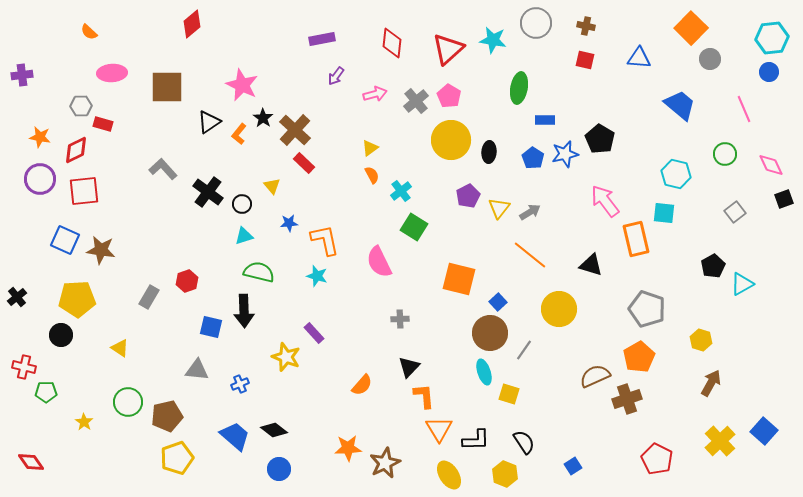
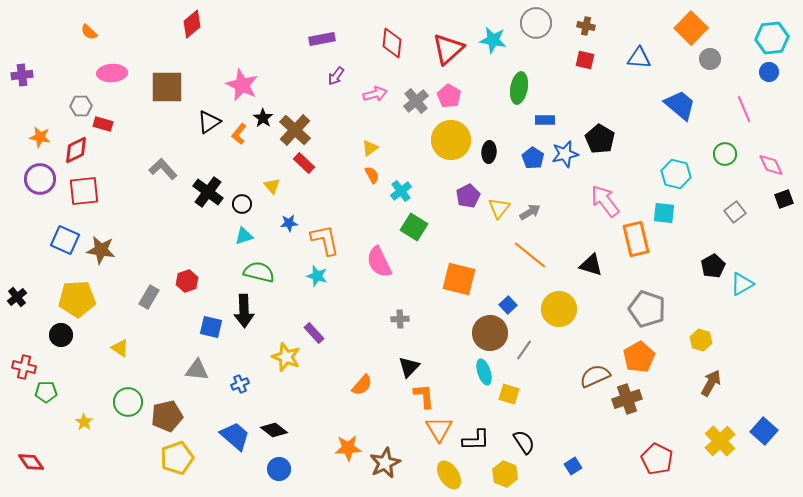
blue square at (498, 302): moved 10 px right, 3 px down
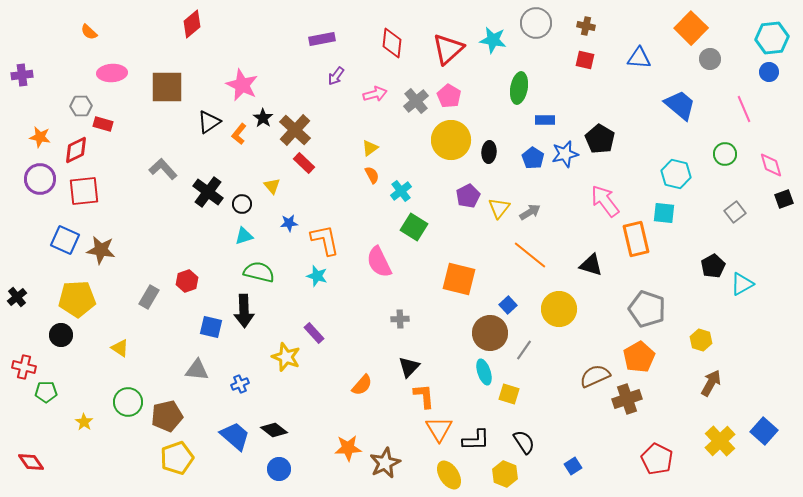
pink diamond at (771, 165): rotated 8 degrees clockwise
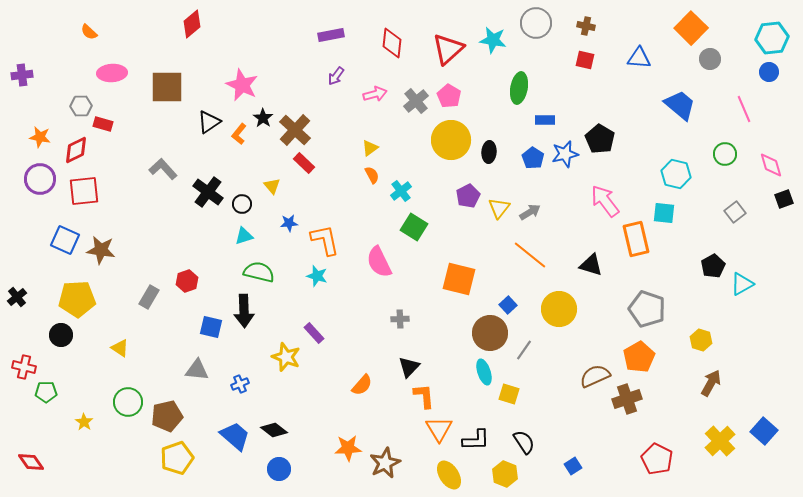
purple rectangle at (322, 39): moved 9 px right, 4 px up
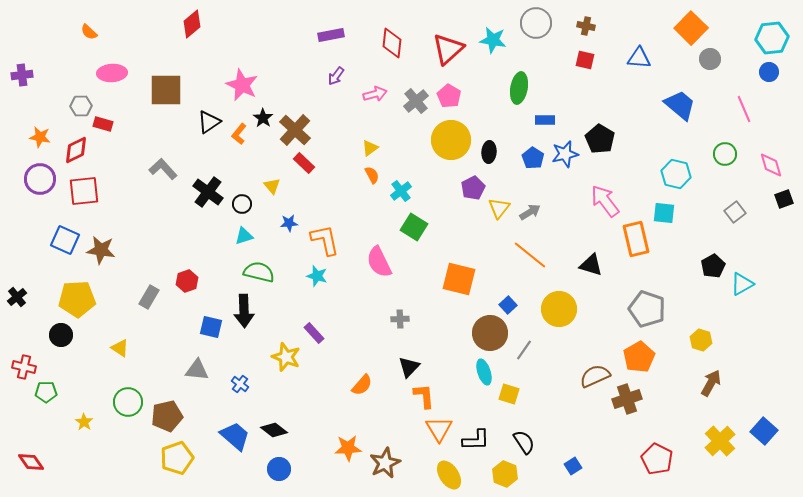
brown square at (167, 87): moved 1 px left, 3 px down
purple pentagon at (468, 196): moved 5 px right, 8 px up
blue cross at (240, 384): rotated 30 degrees counterclockwise
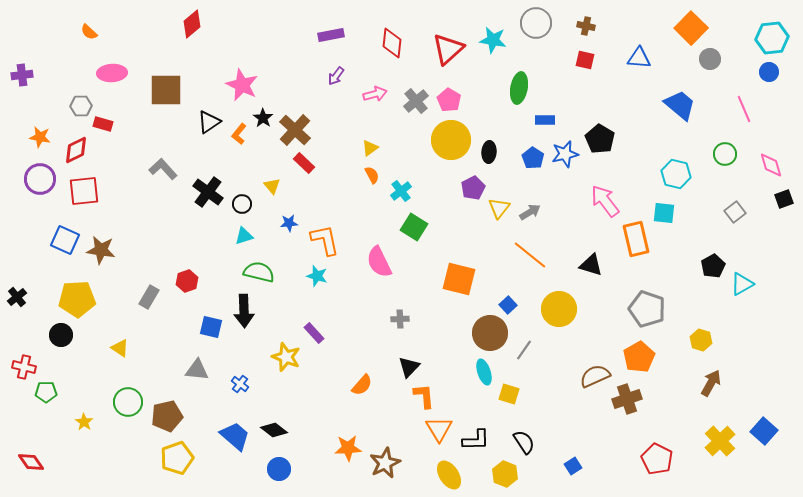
pink pentagon at (449, 96): moved 4 px down
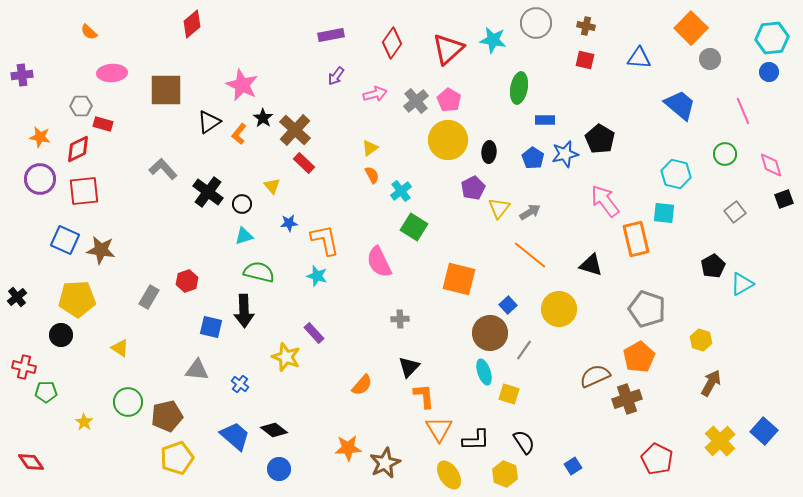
red diamond at (392, 43): rotated 28 degrees clockwise
pink line at (744, 109): moved 1 px left, 2 px down
yellow circle at (451, 140): moved 3 px left
red diamond at (76, 150): moved 2 px right, 1 px up
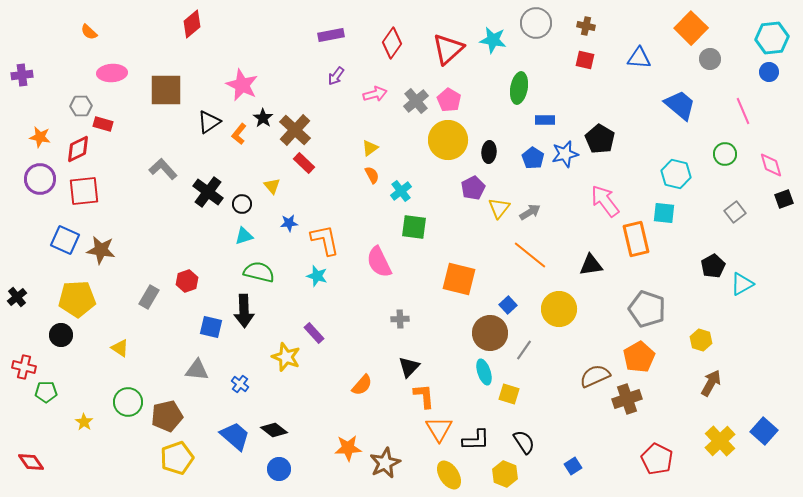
green square at (414, 227): rotated 24 degrees counterclockwise
black triangle at (591, 265): rotated 25 degrees counterclockwise
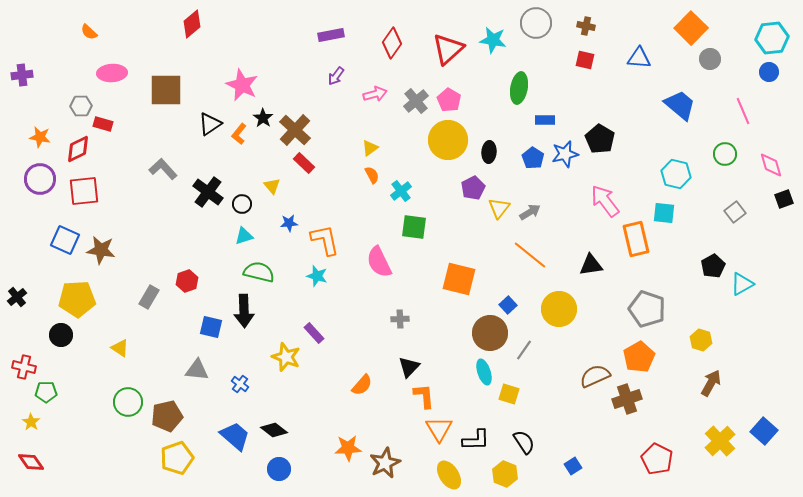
black triangle at (209, 122): moved 1 px right, 2 px down
yellow star at (84, 422): moved 53 px left
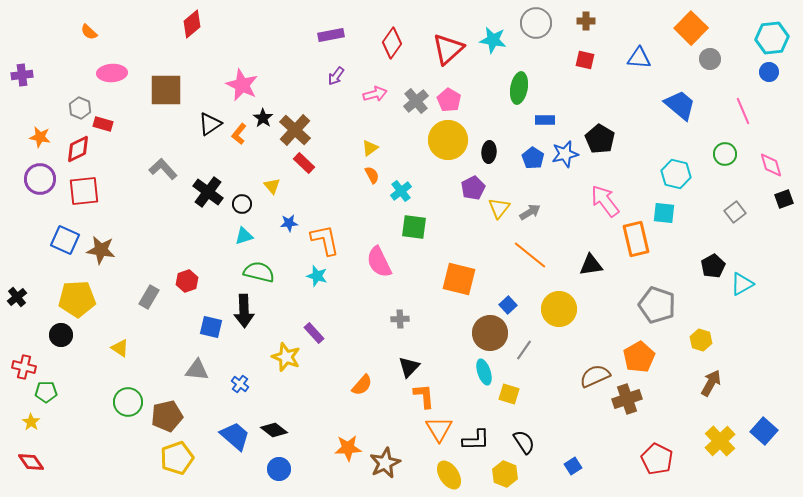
brown cross at (586, 26): moved 5 px up; rotated 12 degrees counterclockwise
gray hexagon at (81, 106): moved 1 px left, 2 px down; rotated 25 degrees clockwise
gray pentagon at (647, 309): moved 10 px right, 4 px up
